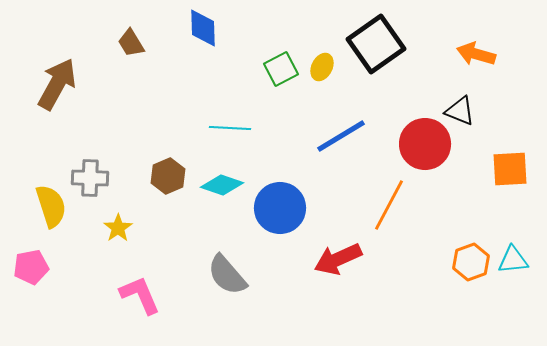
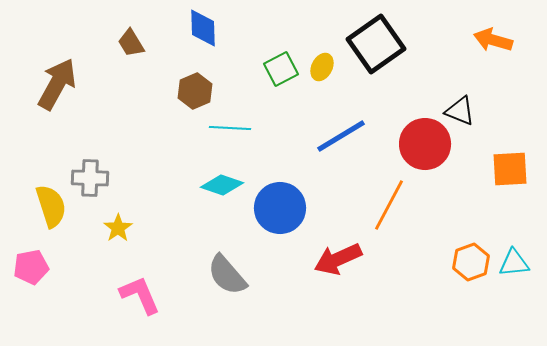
orange arrow: moved 17 px right, 14 px up
brown hexagon: moved 27 px right, 85 px up
cyan triangle: moved 1 px right, 3 px down
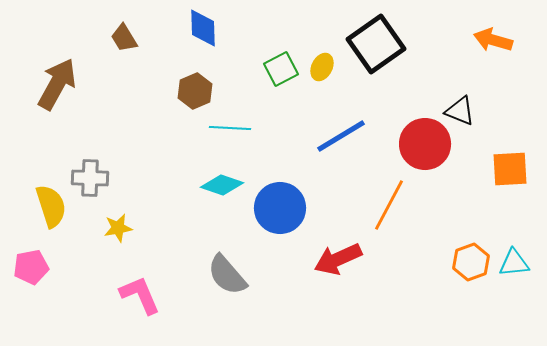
brown trapezoid: moved 7 px left, 5 px up
yellow star: rotated 24 degrees clockwise
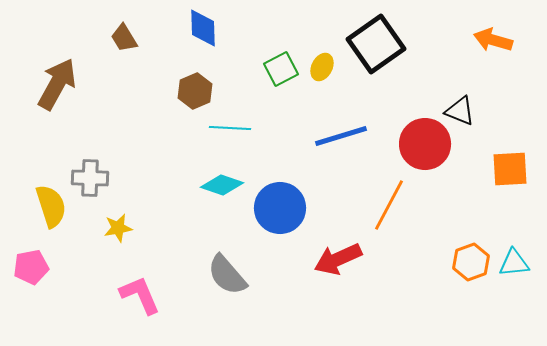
blue line: rotated 14 degrees clockwise
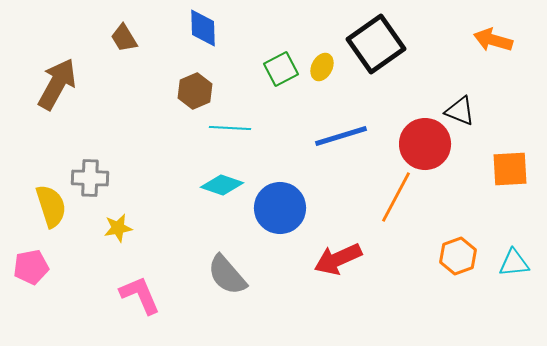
orange line: moved 7 px right, 8 px up
orange hexagon: moved 13 px left, 6 px up
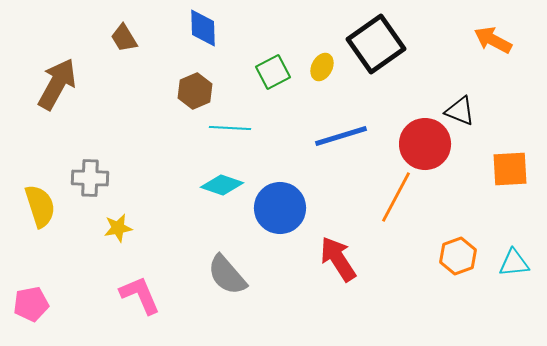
orange arrow: rotated 12 degrees clockwise
green square: moved 8 px left, 3 px down
yellow semicircle: moved 11 px left
red arrow: rotated 81 degrees clockwise
pink pentagon: moved 37 px down
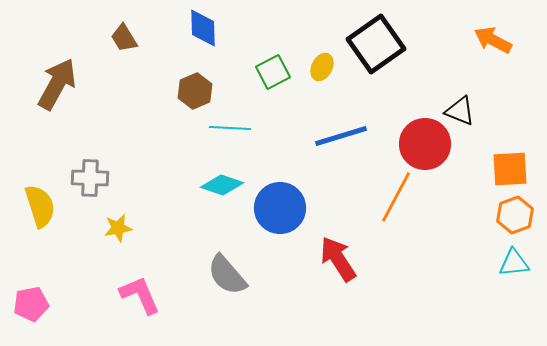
orange hexagon: moved 57 px right, 41 px up
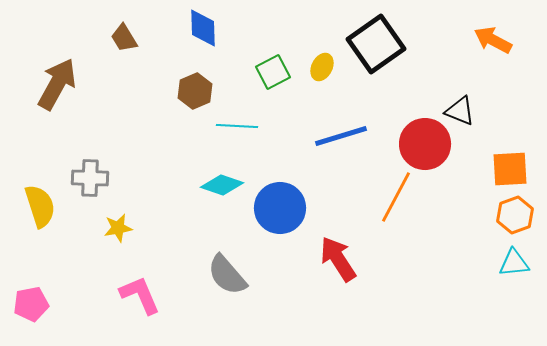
cyan line: moved 7 px right, 2 px up
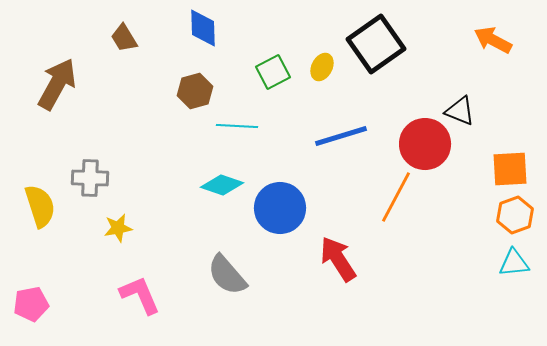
brown hexagon: rotated 8 degrees clockwise
